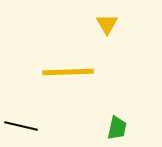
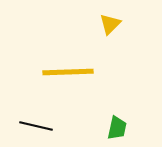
yellow triangle: moved 3 px right; rotated 15 degrees clockwise
black line: moved 15 px right
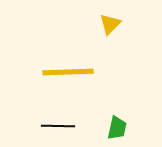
black line: moved 22 px right; rotated 12 degrees counterclockwise
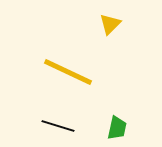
yellow line: rotated 27 degrees clockwise
black line: rotated 16 degrees clockwise
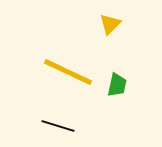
green trapezoid: moved 43 px up
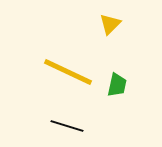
black line: moved 9 px right
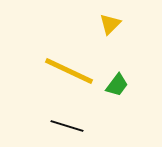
yellow line: moved 1 px right, 1 px up
green trapezoid: rotated 25 degrees clockwise
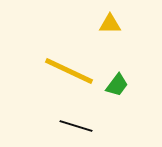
yellow triangle: rotated 45 degrees clockwise
black line: moved 9 px right
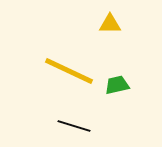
green trapezoid: rotated 140 degrees counterclockwise
black line: moved 2 px left
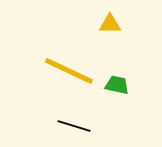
green trapezoid: rotated 25 degrees clockwise
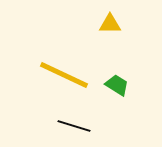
yellow line: moved 5 px left, 4 px down
green trapezoid: rotated 20 degrees clockwise
